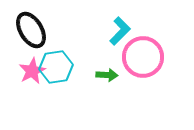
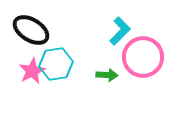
black ellipse: rotated 27 degrees counterclockwise
cyan hexagon: moved 3 px up
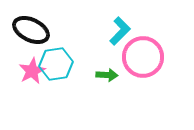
black ellipse: rotated 6 degrees counterclockwise
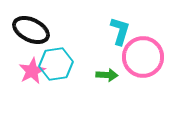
cyan L-shape: rotated 28 degrees counterclockwise
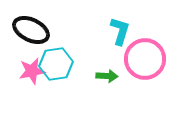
pink circle: moved 2 px right, 2 px down
pink star: rotated 16 degrees clockwise
green arrow: moved 1 px down
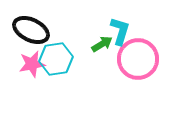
pink circle: moved 7 px left
cyan hexagon: moved 5 px up
pink star: moved 7 px up
green arrow: moved 5 px left, 32 px up; rotated 35 degrees counterclockwise
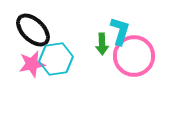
black ellipse: moved 2 px right; rotated 18 degrees clockwise
green arrow: rotated 120 degrees clockwise
pink circle: moved 4 px left, 3 px up
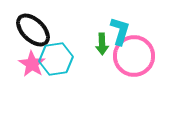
pink star: rotated 28 degrees counterclockwise
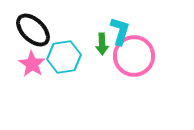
cyan hexagon: moved 8 px right, 2 px up
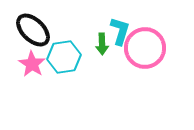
pink circle: moved 11 px right, 8 px up
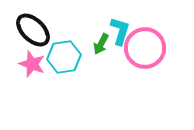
green arrow: moved 1 px left; rotated 30 degrees clockwise
pink star: rotated 12 degrees counterclockwise
